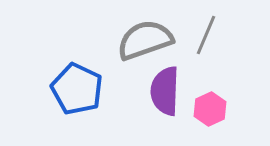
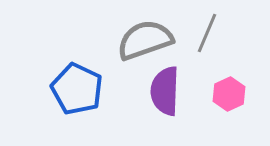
gray line: moved 1 px right, 2 px up
pink hexagon: moved 19 px right, 15 px up
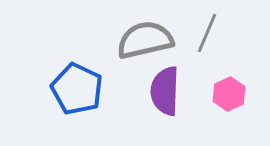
gray semicircle: rotated 6 degrees clockwise
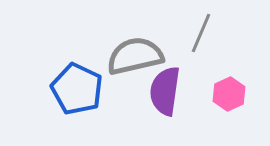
gray line: moved 6 px left
gray semicircle: moved 10 px left, 16 px down
purple semicircle: rotated 6 degrees clockwise
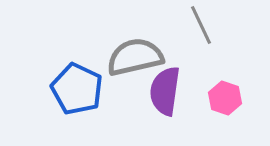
gray line: moved 8 px up; rotated 48 degrees counterclockwise
gray semicircle: moved 1 px down
pink hexagon: moved 4 px left, 4 px down; rotated 16 degrees counterclockwise
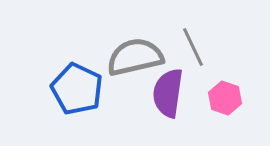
gray line: moved 8 px left, 22 px down
purple semicircle: moved 3 px right, 2 px down
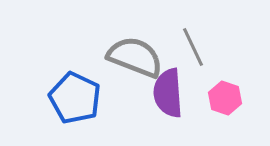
gray semicircle: rotated 34 degrees clockwise
blue pentagon: moved 2 px left, 9 px down
purple semicircle: rotated 12 degrees counterclockwise
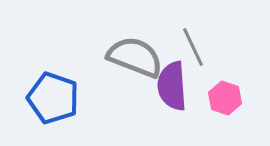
purple semicircle: moved 4 px right, 7 px up
blue pentagon: moved 22 px left; rotated 6 degrees counterclockwise
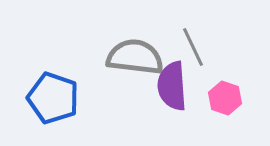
gray semicircle: rotated 14 degrees counterclockwise
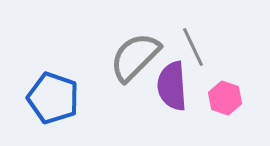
gray semicircle: rotated 52 degrees counterclockwise
